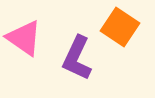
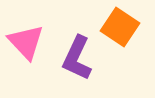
pink triangle: moved 2 px right, 4 px down; rotated 12 degrees clockwise
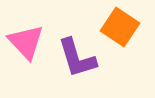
purple L-shape: rotated 42 degrees counterclockwise
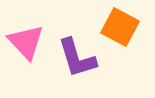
orange square: rotated 6 degrees counterclockwise
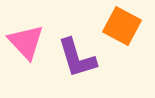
orange square: moved 2 px right, 1 px up
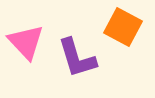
orange square: moved 1 px right, 1 px down
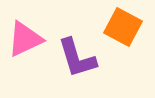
pink triangle: moved 1 px left, 3 px up; rotated 48 degrees clockwise
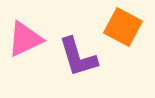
purple L-shape: moved 1 px right, 1 px up
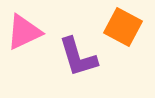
pink triangle: moved 1 px left, 7 px up
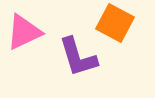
orange square: moved 8 px left, 4 px up
